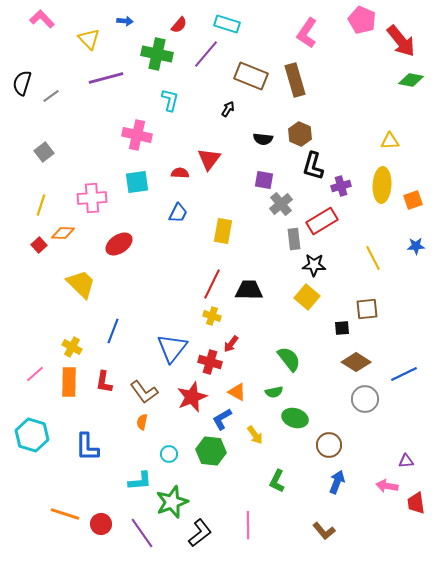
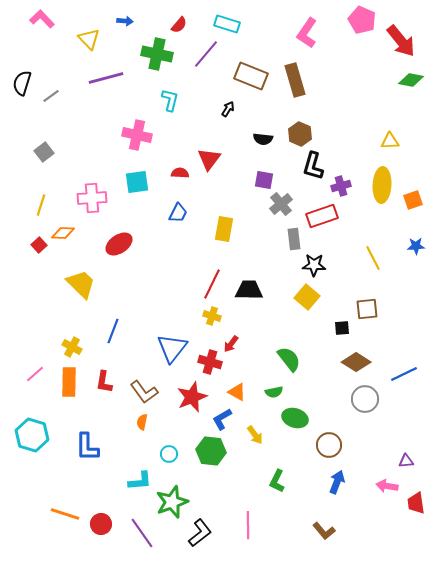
red rectangle at (322, 221): moved 5 px up; rotated 12 degrees clockwise
yellow rectangle at (223, 231): moved 1 px right, 2 px up
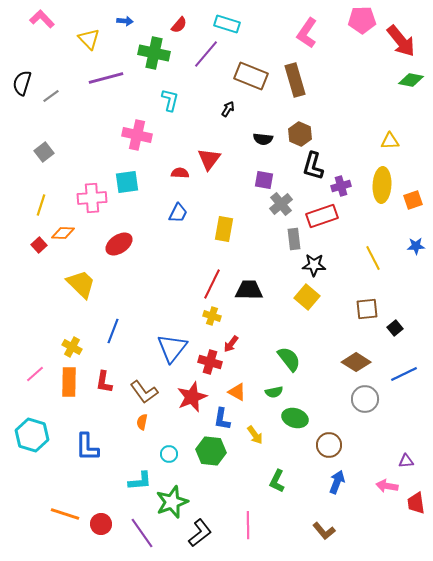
pink pentagon at (362, 20): rotated 24 degrees counterclockwise
green cross at (157, 54): moved 3 px left, 1 px up
cyan square at (137, 182): moved 10 px left
black square at (342, 328): moved 53 px right; rotated 35 degrees counterclockwise
blue L-shape at (222, 419): rotated 50 degrees counterclockwise
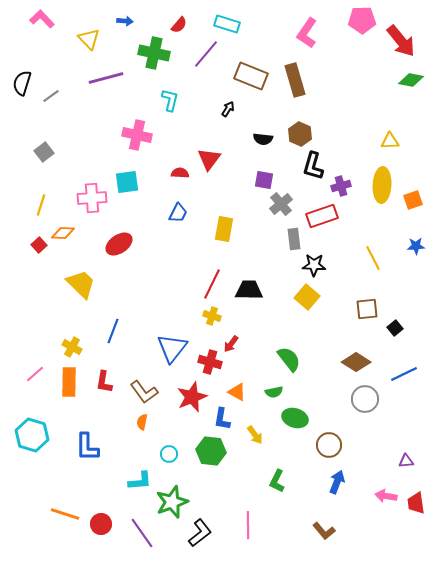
pink arrow at (387, 486): moved 1 px left, 10 px down
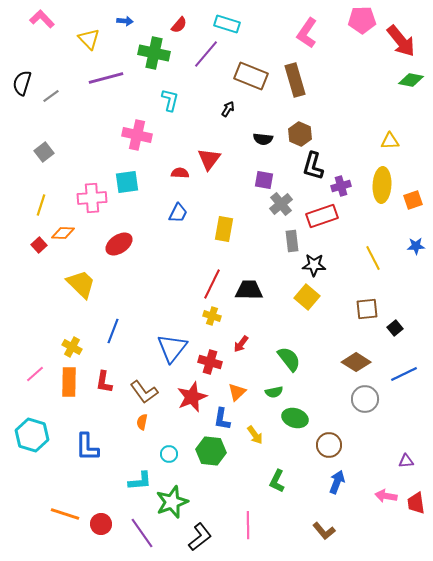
gray rectangle at (294, 239): moved 2 px left, 2 px down
red arrow at (231, 344): moved 10 px right
orange triangle at (237, 392): rotated 48 degrees clockwise
black L-shape at (200, 533): moved 4 px down
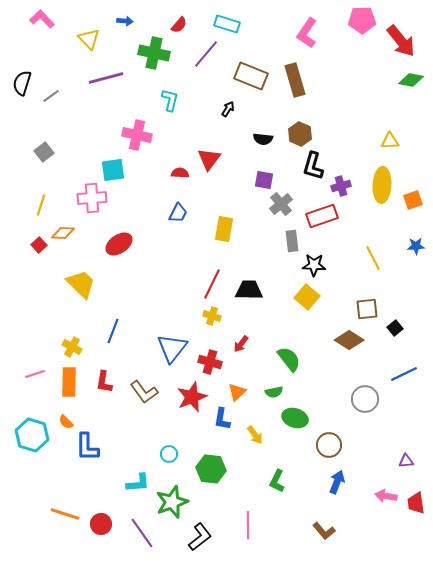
cyan square at (127, 182): moved 14 px left, 12 px up
brown diamond at (356, 362): moved 7 px left, 22 px up
pink line at (35, 374): rotated 24 degrees clockwise
orange semicircle at (142, 422): moved 76 px left; rotated 56 degrees counterclockwise
green hexagon at (211, 451): moved 18 px down
cyan L-shape at (140, 481): moved 2 px left, 2 px down
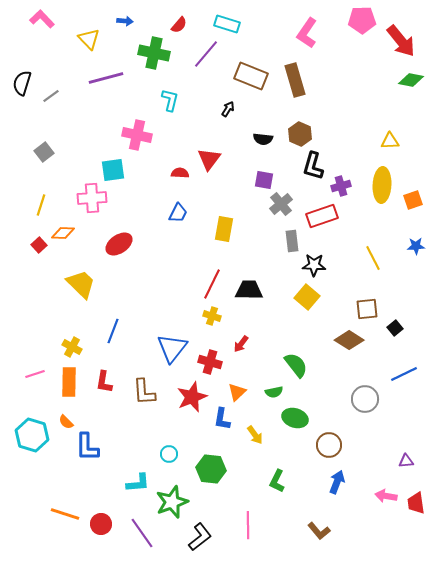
green semicircle at (289, 359): moved 7 px right, 6 px down
brown L-shape at (144, 392): rotated 32 degrees clockwise
brown L-shape at (324, 531): moved 5 px left
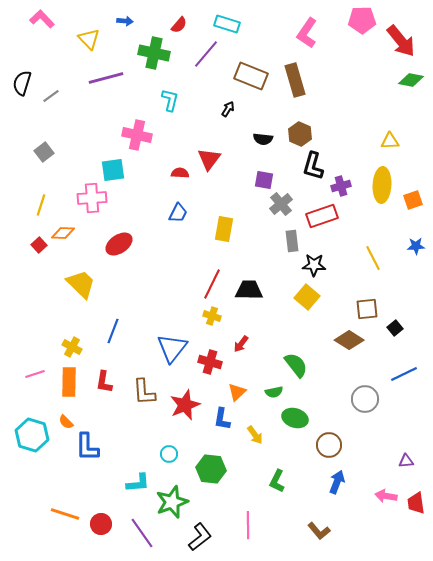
red star at (192, 397): moved 7 px left, 8 px down
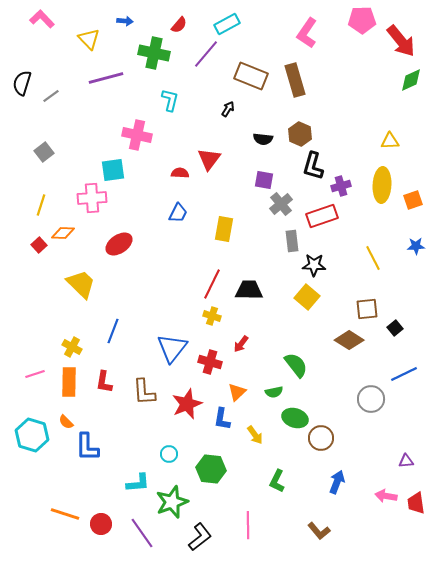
cyan rectangle at (227, 24): rotated 45 degrees counterclockwise
green diamond at (411, 80): rotated 35 degrees counterclockwise
gray circle at (365, 399): moved 6 px right
red star at (185, 405): moved 2 px right, 1 px up
brown circle at (329, 445): moved 8 px left, 7 px up
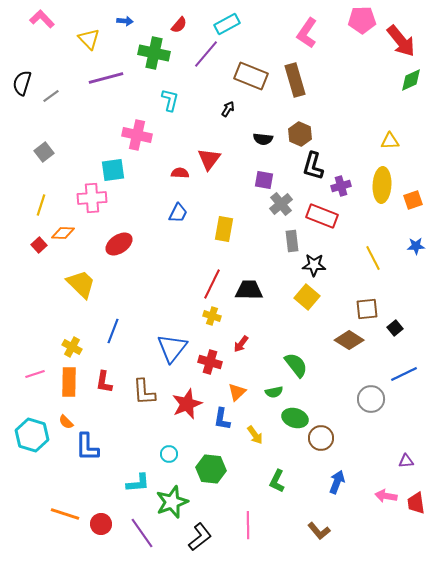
red rectangle at (322, 216): rotated 40 degrees clockwise
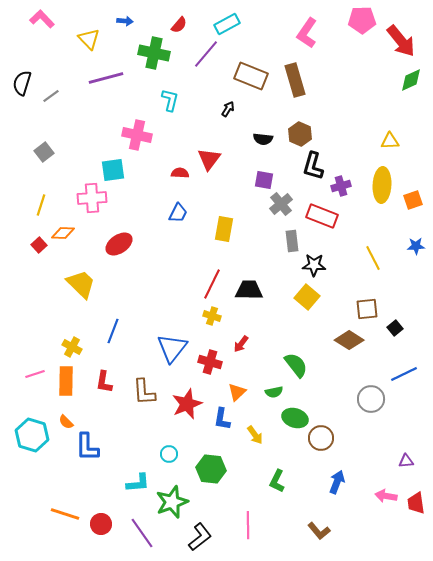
orange rectangle at (69, 382): moved 3 px left, 1 px up
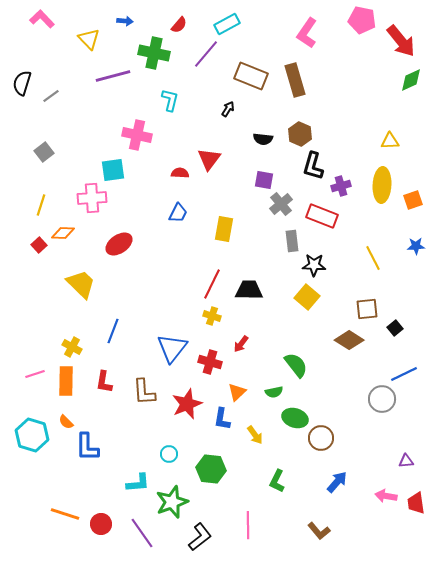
pink pentagon at (362, 20): rotated 12 degrees clockwise
purple line at (106, 78): moved 7 px right, 2 px up
gray circle at (371, 399): moved 11 px right
blue arrow at (337, 482): rotated 20 degrees clockwise
